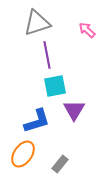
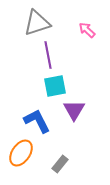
purple line: moved 1 px right
blue L-shape: rotated 100 degrees counterclockwise
orange ellipse: moved 2 px left, 1 px up
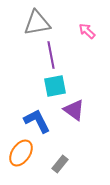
gray triangle: rotated 8 degrees clockwise
pink arrow: moved 1 px down
purple line: moved 3 px right
purple triangle: rotated 25 degrees counterclockwise
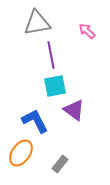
blue L-shape: moved 2 px left
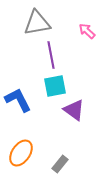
blue L-shape: moved 17 px left, 21 px up
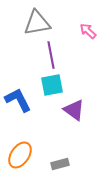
pink arrow: moved 1 px right
cyan square: moved 3 px left, 1 px up
orange ellipse: moved 1 px left, 2 px down
gray rectangle: rotated 36 degrees clockwise
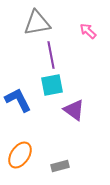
gray rectangle: moved 2 px down
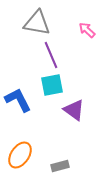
gray triangle: rotated 20 degrees clockwise
pink arrow: moved 1 px left, 1 px up
purple line: rotated 12 degrees counterclockwise
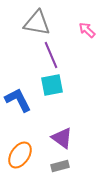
purple triangle: moved 12 px left, 28 px down
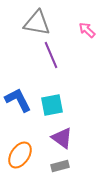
cyan square: moved 20 px down
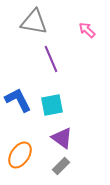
gray triangle: moved 3 px left, 1 px up
purple line: moved 4 px down
gray rectangle: moved 1 px right; rotated 30 degrees counterclockwise
